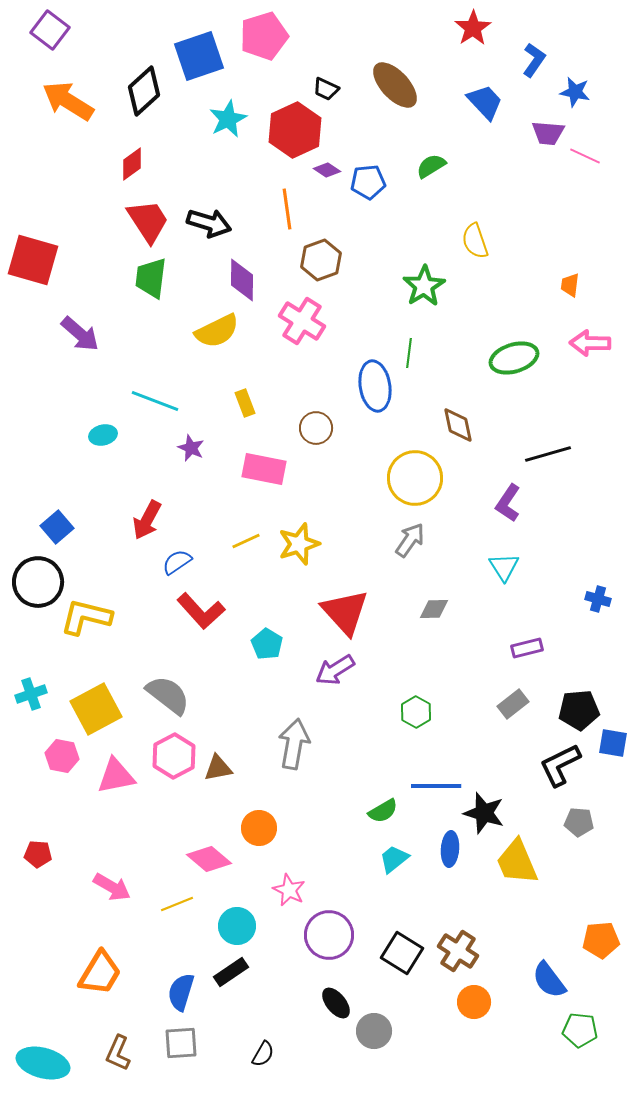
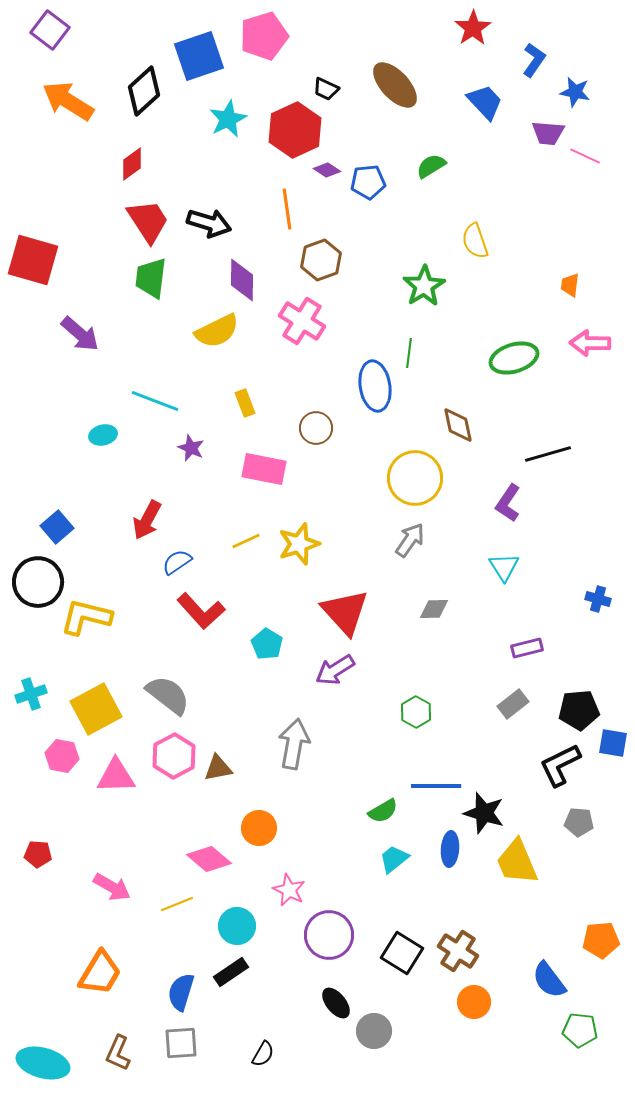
pink triangle at (116, 776): rotated 9 degrees clockwise
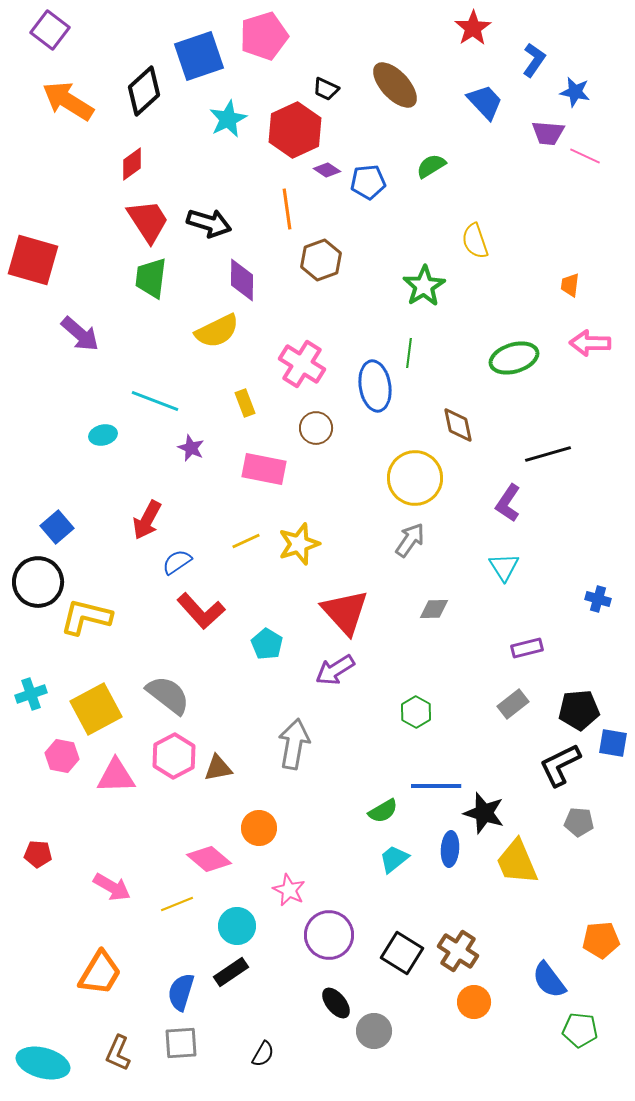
pink cross at (302, 321): moved 43 px down
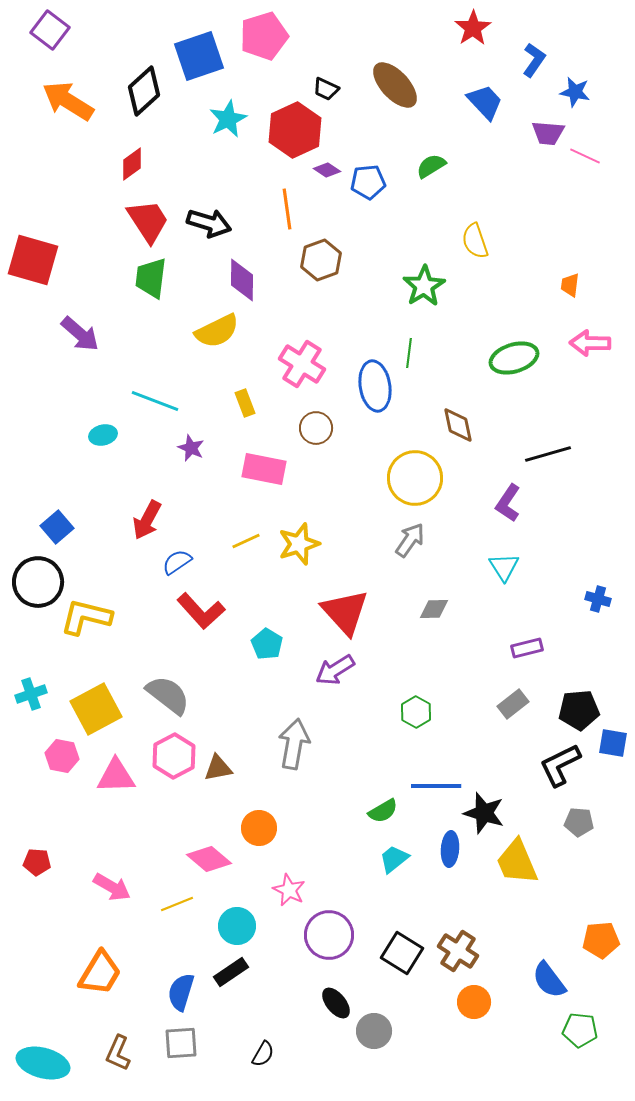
red pentagon at (38, 854): moved 1 px left, 8 px down
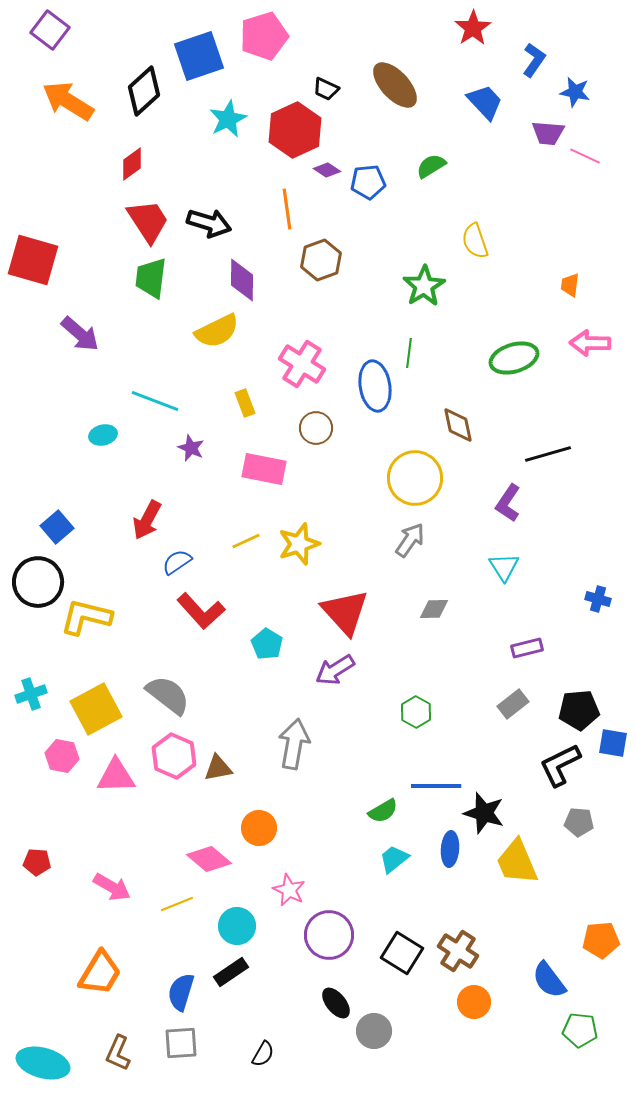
pink hexagon at (174, 756): rotated 9 degrees counterclockwise
